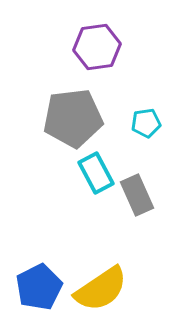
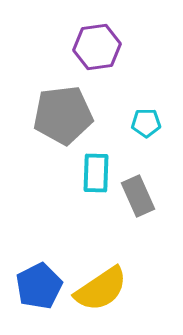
gray pentagon: moved 10 px left, 3 px up
cyan pentagon: rotated 8 degrees clockwise
cyan rectangle: rotated 30 degrees clockwise
gray rectangle: moved 1 px right, 1 px down
blue pentagon: moved 1 px up
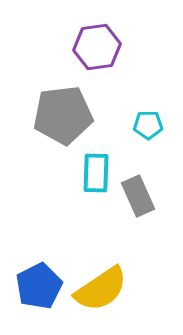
cyan pentagon: moved 2 px right, 2 px down
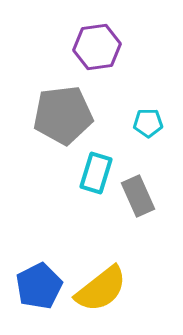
cyan pentagon: moved 2 px up
cyan rectangle: rotated 15 degrees clockwise
yellow semicircle: rotated 4 degrees counterclockwise
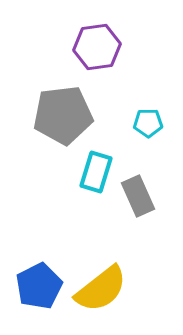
cyan rectangle: moved 1 px up
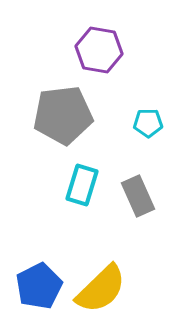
purple hexagon: moved 2 px right, 3 px down; rotated 18 degrees clockwise
cyan rectangle: moved 14 px left, 13 px down
yellow semicircle: rotated 6 degrees counterclockwise
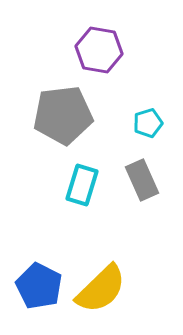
cyan pentagon: rotated 16 degrees counterclockwise
gray rectangle: moved 4 px right, 16 px up
blue pentagon: rotated 18 degrees counterclockwise
